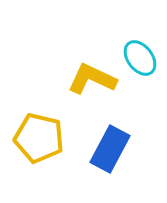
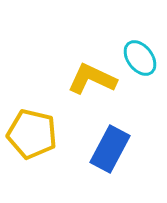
yellow pentagon: moved 7 px left, 4 px up
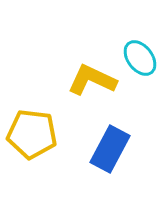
yellow L-shape: moved 1 px down
yellow pentagon: rotated 6 degrees counterclockwise
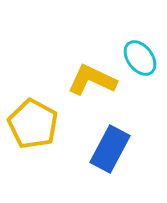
yellow pentagon: moved 1 px right, 10 px up; rotated 21 degrees clockwise
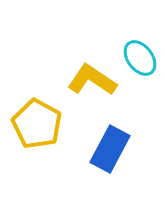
yellow L-shape: rotated 9 degrees clockwise
yellow pentagon: moved 4 px right
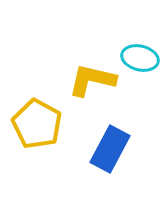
cyan ellipse: rotated 39 degrees counterclockwise
yellow L-shape: rotated 21 degrees counterclockwise
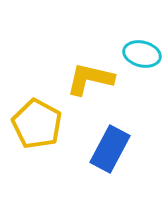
cyan ellipse: moved 2 px right, 4 px up
yellow L-shape: moved 2 px left, 1 px up
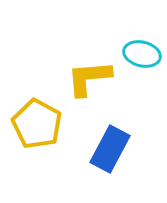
yellow L-shape: moved 1 px left, 1 px up; rotated 18 degrees counterclockwise
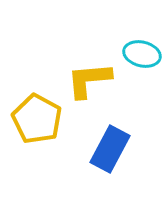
yellow L-shape: moved 2 px down
yellow pentagon: moved 5 px up
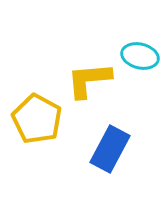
cyan ellipse: moved 2 px left, 2 px down
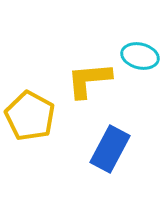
yellow pentagon: moved 7 px left, 3 px up
